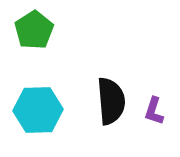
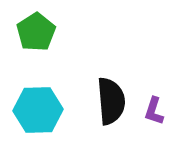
green pentagon: moved 2 px right, 2 px down
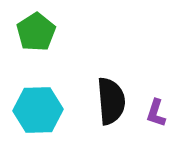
purple L-shape: moved 2 px right, 2 px down
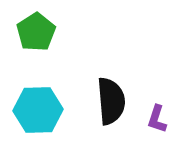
purple L-shape: moved 1 px right, 6 px down
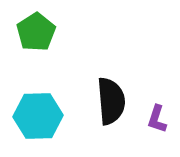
cyan hexagon: moved 6 px down
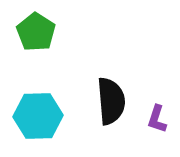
green pentagon: rotated 6 degrees counterclockwise
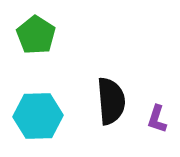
green pentagon: moved 3 px down
